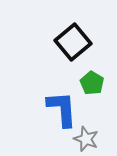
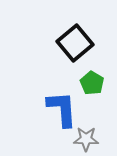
black square: moved 2 px right, 1 px down
gray star: rotated 20 degrees counterclockwise
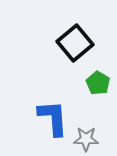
green pentagon: moved 6 px right
blue L-shape: moved 9 px left, 9 px down
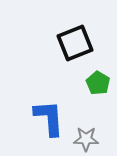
black square: rotated 18 degrees clockwise
blue L-shape: moved 4 px left
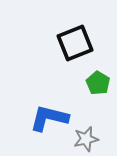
blue L-shape: rotated 72 degrees counterclockwise
gray star: rotated 15 degrees counterclockwise
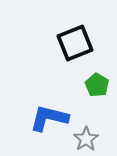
green pentagon: moved 1 px left, 2 px down
gray star: rotated 20 degrees counterclockwise
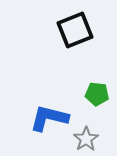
black square: moved 13 px up
green pentagon: moved 9 px down; rotated 25 degrees counterclockwise
